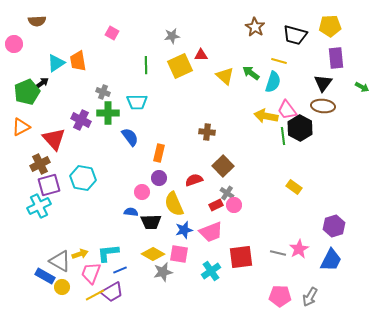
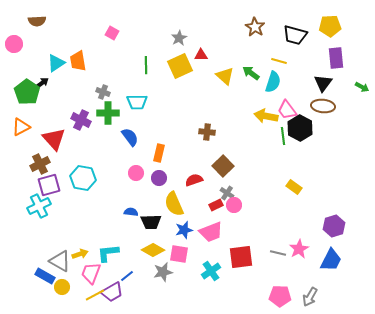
gray star at (172, 36): moved 7 px right, 2 px down; rotated 21 degrees counterclockwise
green pentagon at (27, 92): rotated 15 degrees counterclockwise
pink circle at (142, 192): moved 6 px left, 19 px up
yellow diamond at (153, 254): moved 4 px up
blue line at (120, 270): moved 7 px right, 6 px down; rotated 16 degrees counterclockwise
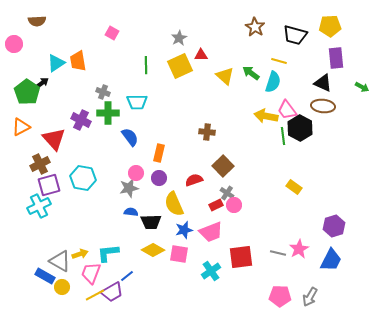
black triangle at (323, 83): rotated 42 degrees counterclockwise
gray star at (163, 272): moved 34 px left, 84 px up
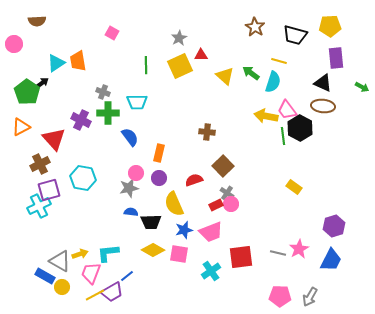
purple square at (49, 185): moved 5 px down
pink circle at (234, 205): moved 3 px left, 1 px up
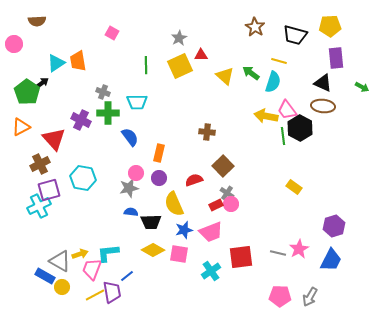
pink trapezoid at (91, 273): moved 1 px right, 4 px up
purple trapezoid at (112, 292): rotated 70 degrees counterclockwise
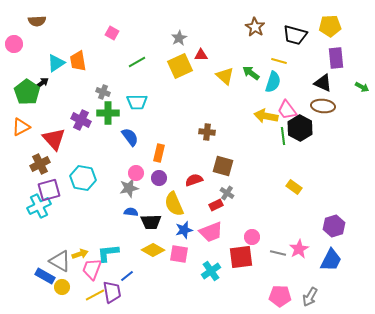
green line at (146, 65): moved 9 px left, 3 px up; rotated 60 degrees clockwise
brown square at (223, 166): rotated 30 degrees counterclockwise
pink circle at (231, 204): moved 21 px right, 33 px down
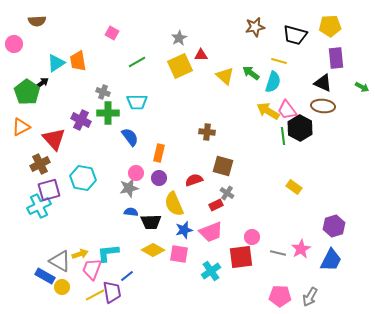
brown star at (255, 27): rotated 30 degrees clockwise
yellow arrow at (266, 116): moved 2 px right, 5 px up; rotated 20 degrees clockwise
pink star at (299, 249): moved 2 px right
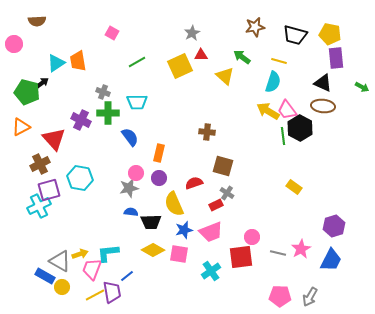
yellow pentagon at (330, 26): moved 8 px down; rotated 15 degrees clockwise
gray star at (179, 38): moved 13 px right, 5 px up
green arrow at (251, 73): moved 9 px left, 16 px up
green pentagon at (27, 92): rotated 20 degrees counterclockwise
cyan hexagon at (83, 178): moved 3 px left
red semicircle at (194, 180): moved 3 px down
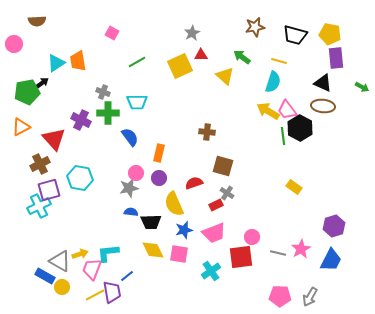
green pentagon at (27, 92): rotated 25 degrees counterclockwise
pink trapezoid at (211, 232): moved 3 px right, 1 px down
yellow diamond at (153, 250): rotated 35 degrees clockwise
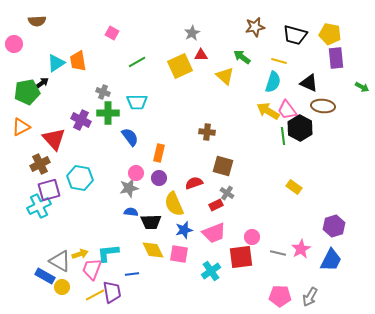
black triangle at (323, 83): moved 14 px left
blue line at (127, 276): moved 5 px right, 2 px up; rotated 32 degrees clockwise
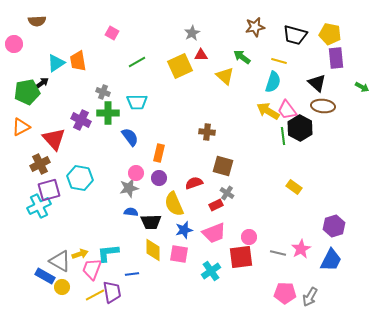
black triangle at (309, 83): moved 8 px right; rotated 18 degrees clockwise
pink circle at (252, 237): moved 3 px left
yellow diamond at (153, 250): rotated 25 degrees clockwise
pink pentagon at (280, 296): moved 5 px right, 3 px up
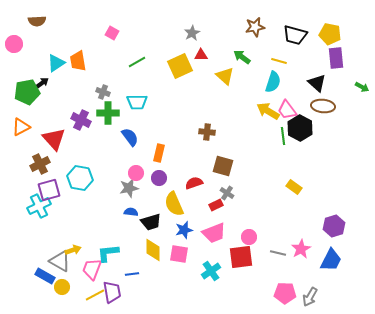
black trapezoid at (151, 222): rotated 15 degrees counterclockwise
yellow arrow at (80, 254): moved 7 px left, 4 px up
